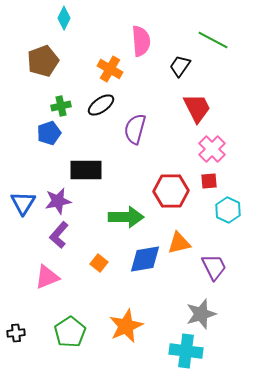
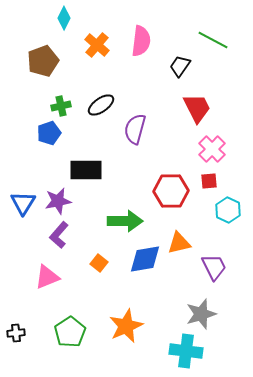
pink semicircle: rotated 12 degrees clockwise
orange cross: moved 13 px left, 24 px up; rotated 10 degrees clockwise
green arrow: moved 1 px left, 4 px down
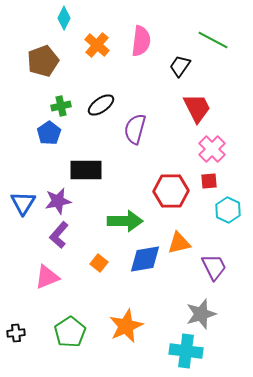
blue pentagon: rotated 15 degrees counterclockwise
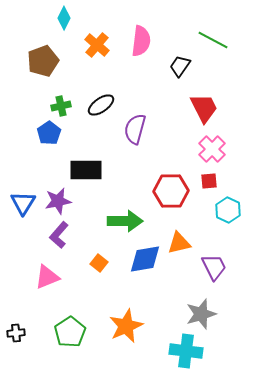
red trapezoid: moved 7 px right
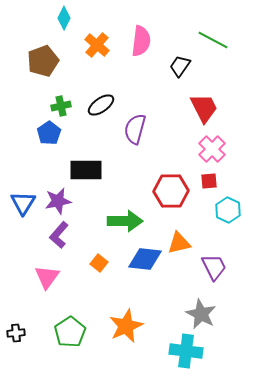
blue diamond: rotated 16 degrees clockwise
pink triangle: rotated 32 degrees counterclockwise
gray star: rotated 28 degrees counterclockwise
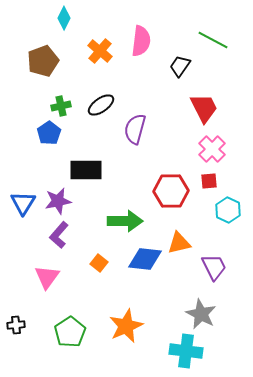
orange cross: moved 3 px right, 6 px down
black cross: moved 8 px up
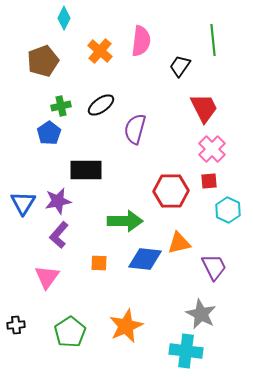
green line: rotated 56 degrees clockwise
orange square: rotated 36 degrees counterclockwise
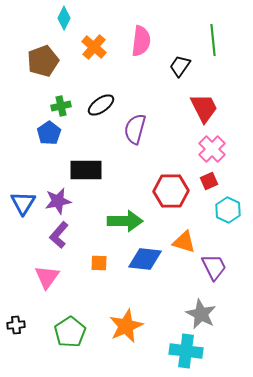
orange cross: moved 6 px left, 4 px up
red square: rotated 18 degrees counterclockwise
orange triangle: moved 5 px right, 1 px up; rotated 30 degrees clockwise
